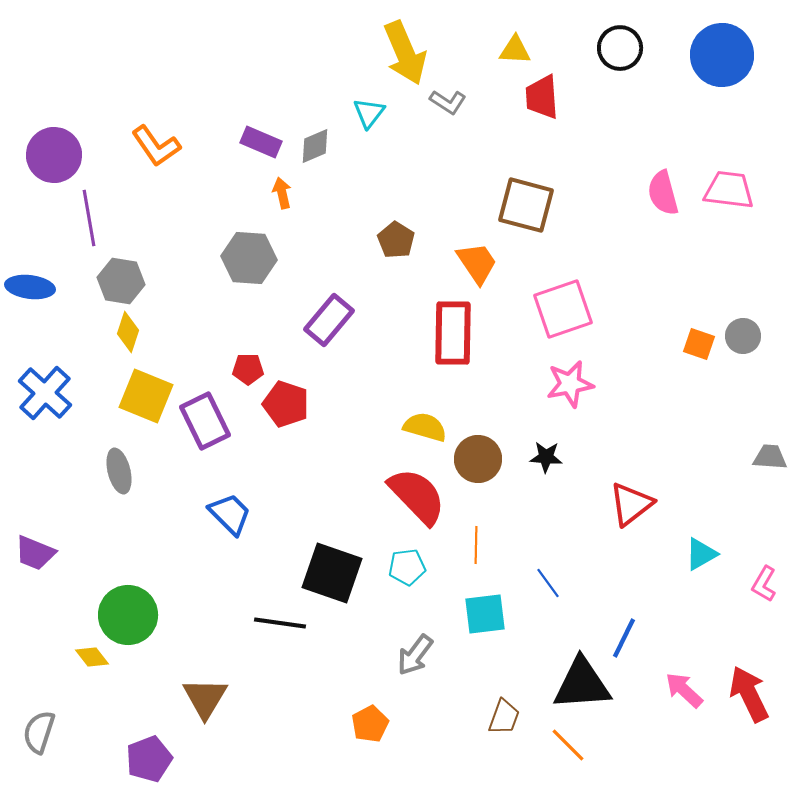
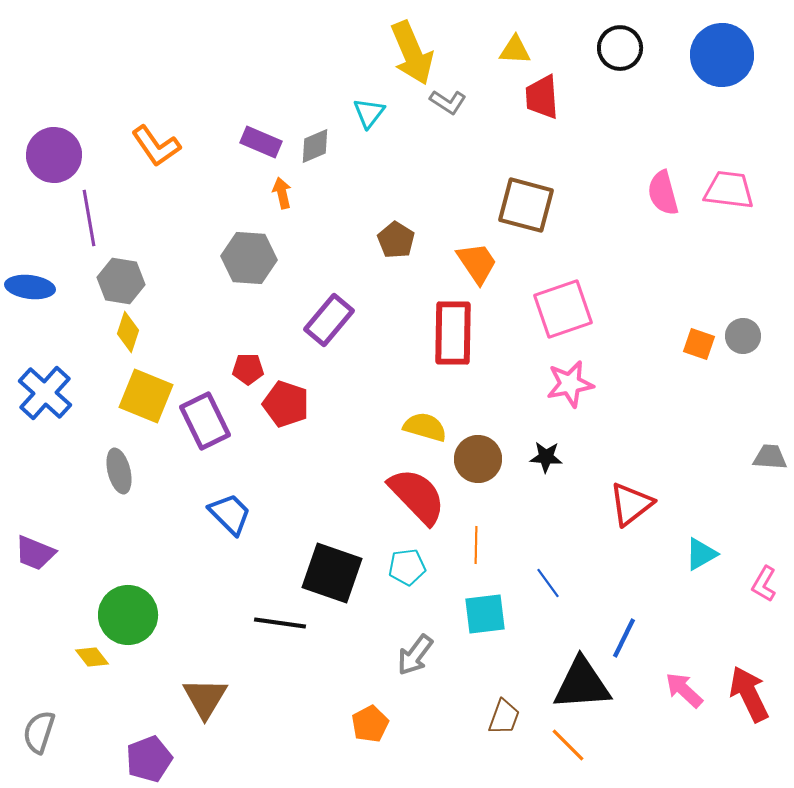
yellow arrow at (405, 53): moved 7 px right
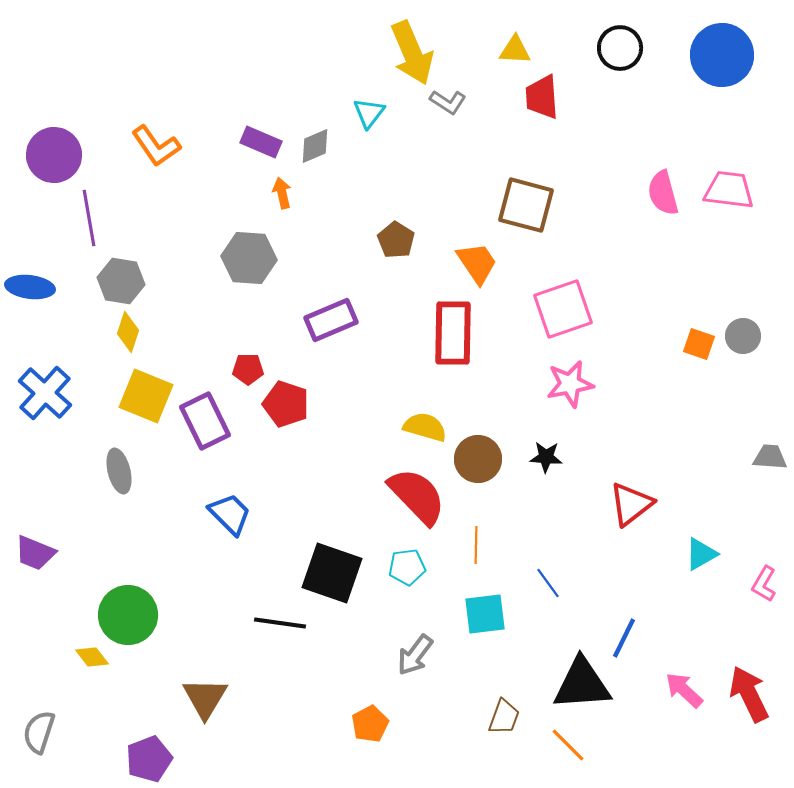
purple rectangle at (329, 320): moved 2 px right; rotated 27 degrees clockwise
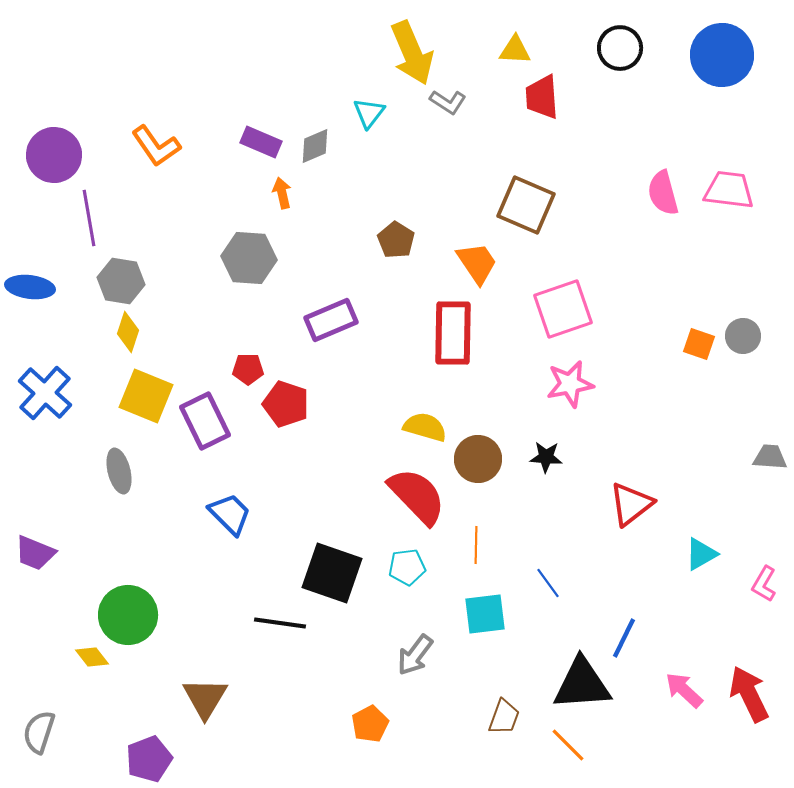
brown square at (526, 205): rotated 8 degrees clockwise
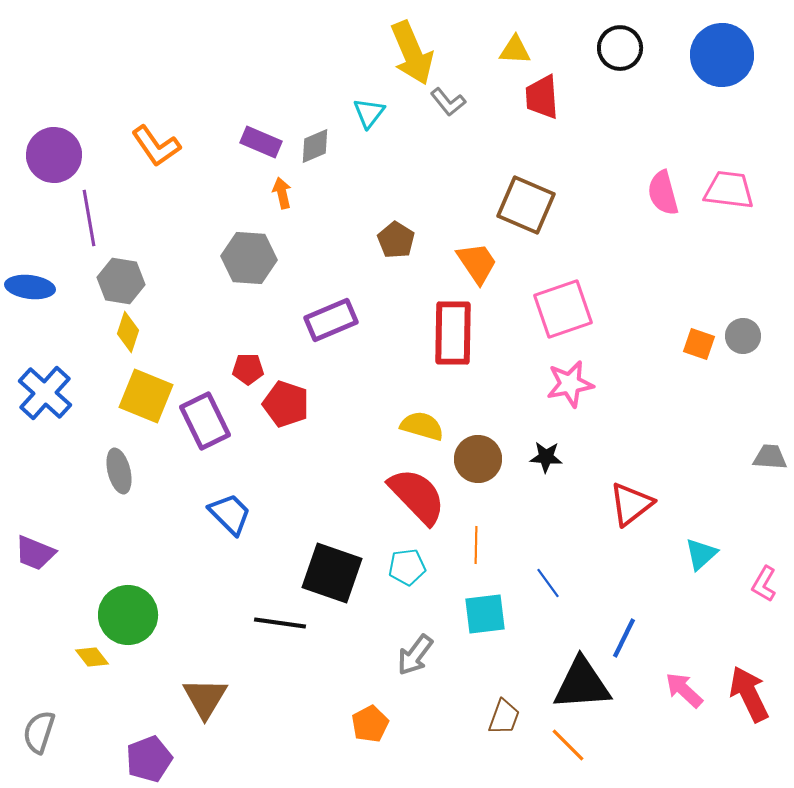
gray L-shape at (448, 102): rotated 18 degrees clockwise
yellow semicircle at (425, 427): moved 3 px left, 1 px up
cyan triangle at (701, 554): rotated 12 degrees counterclockwise
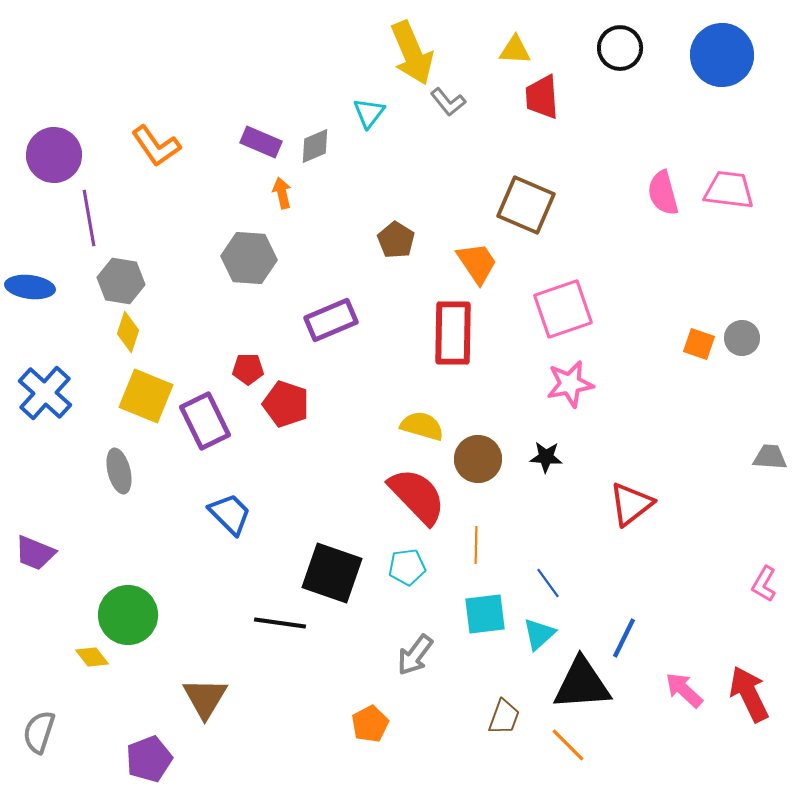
gray circle at (743, 336): moved 1 px left, 2 px down
cyan triangle at (701, 554): moved 162 px left, 80 px down
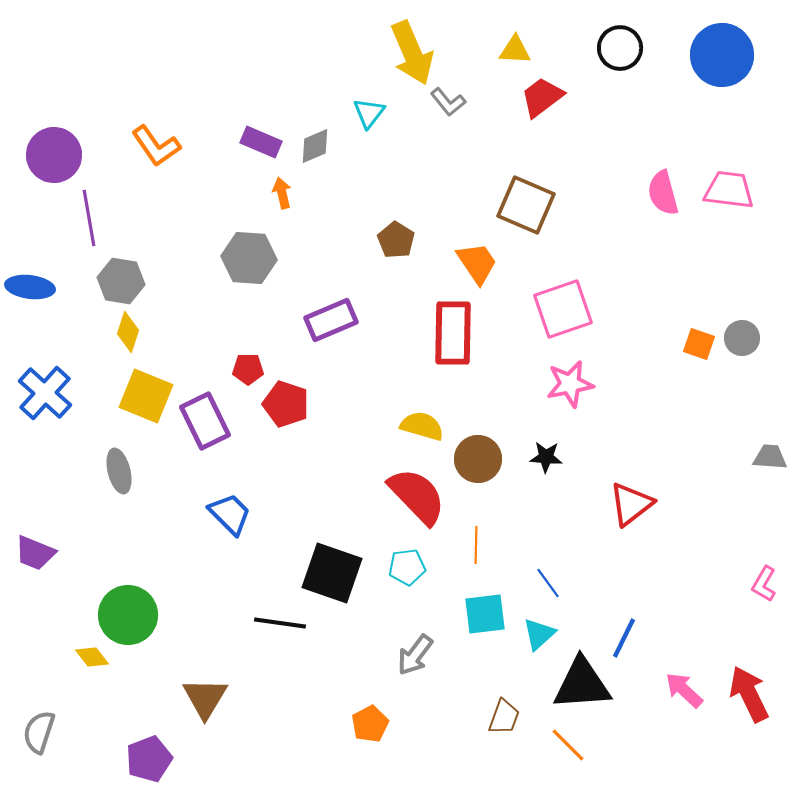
red trapezoid at (542, 97): rotated 57 degrees clockwise
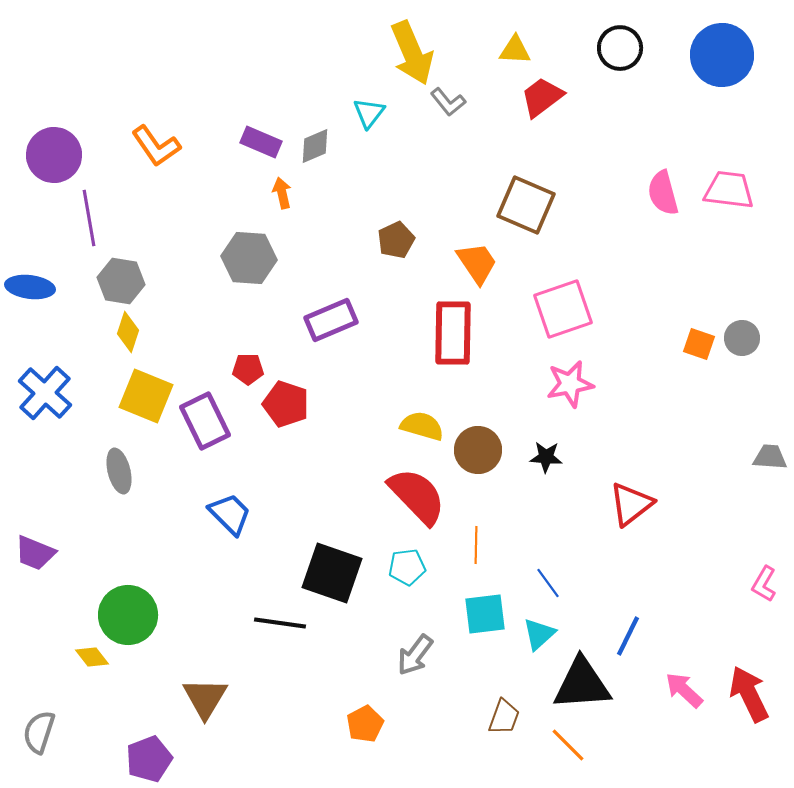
brown pentagon at (396, 240): rotated 15 degrees clockwise
brown circle at (478, 459): moved 9 px up
blue line at (624, 638): moved 4 px right, 2 px up
orange pentagon at (370, 724): moved 5 px left
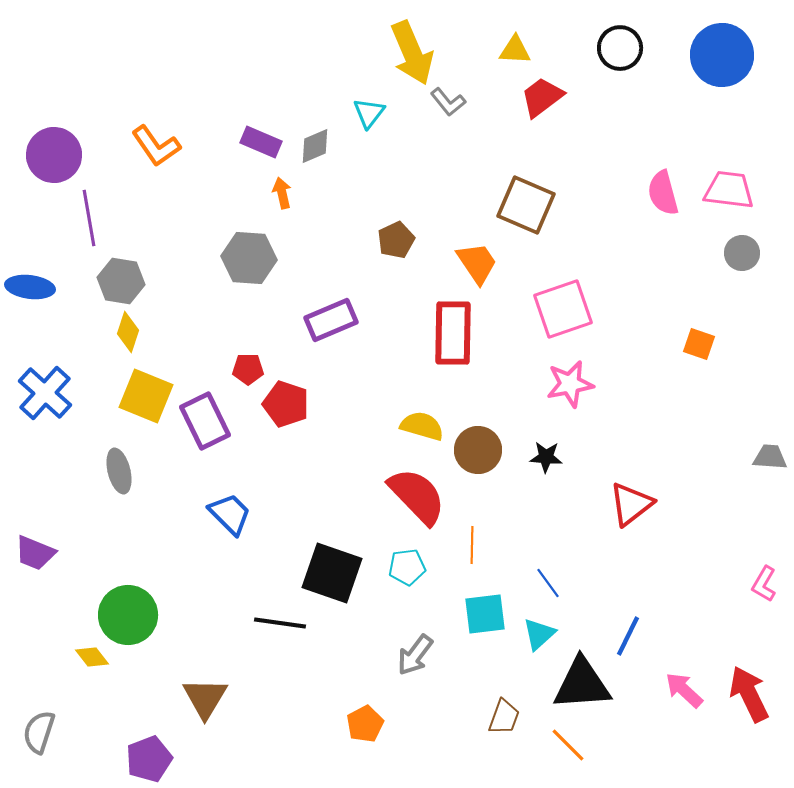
gray circle at (742, 338): moved 85 px up
orange line at (476, 545): moved 4 px left
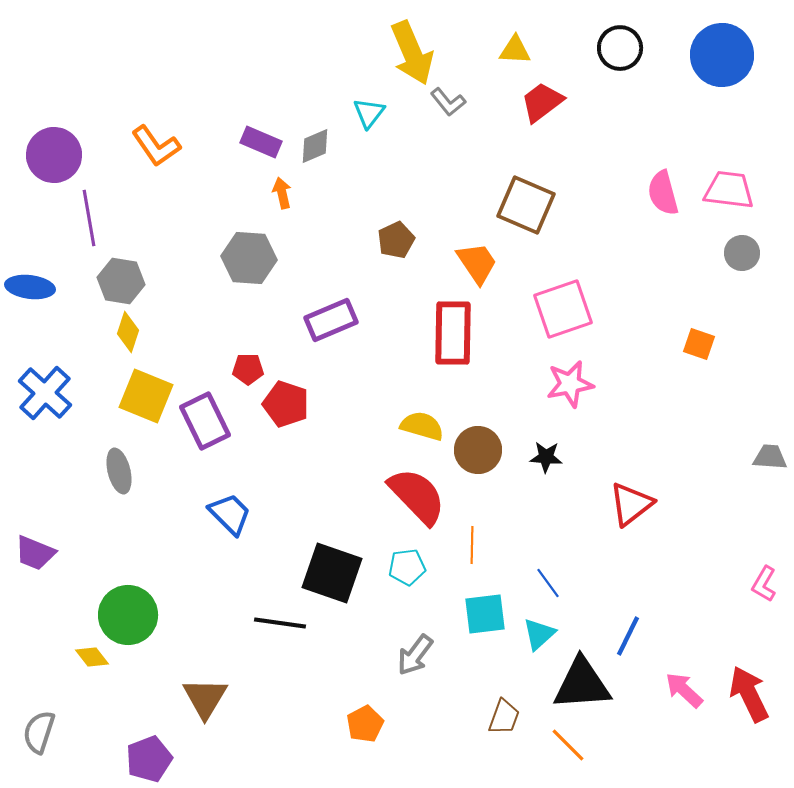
red trapezoid at (542, 97): moved 5 px down
